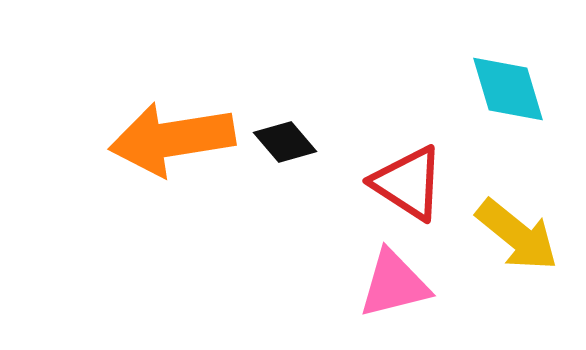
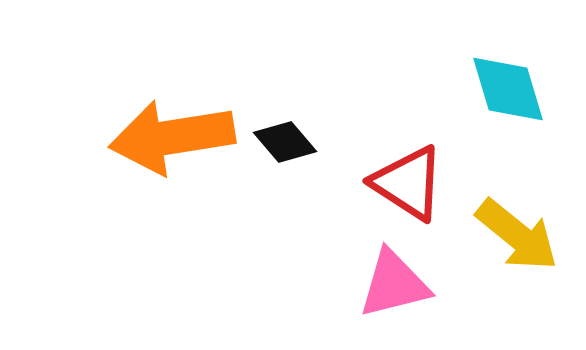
orange arrow: moved 2 px up
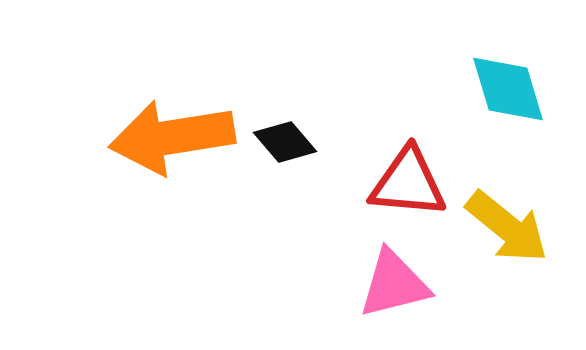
red triangle: rotated 28 degrees counterclockwise
yellow arrow: moved 10 px left, 8 px up
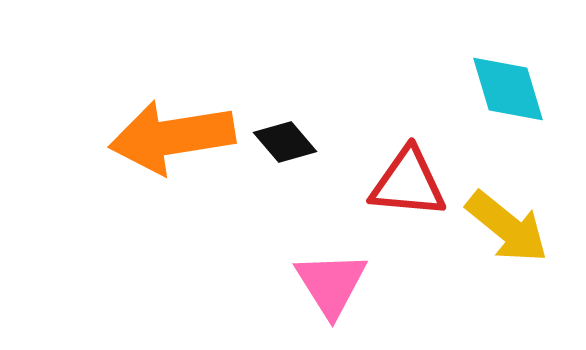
pink triangle: moved 63 px left; rotated 48 degrees counterclockwise
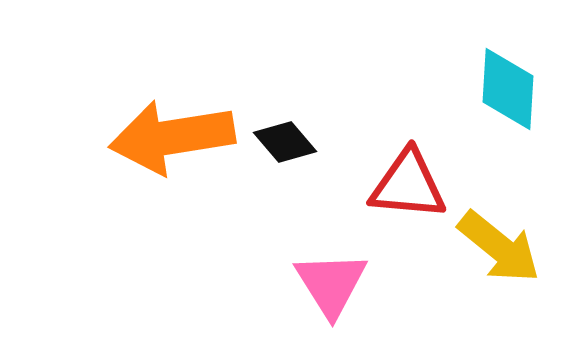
cyan diamond: rotated 20 degrees clockwise
red triangle: moved 2 px down
yellow arrow: moved 8 px left, 20 px down
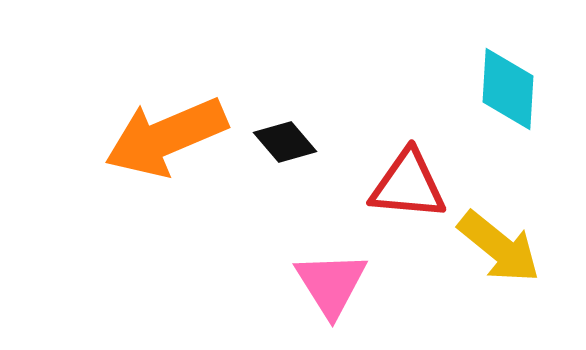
orange arrow: moved 6 px left; rotated 14 degrees counterclockwise
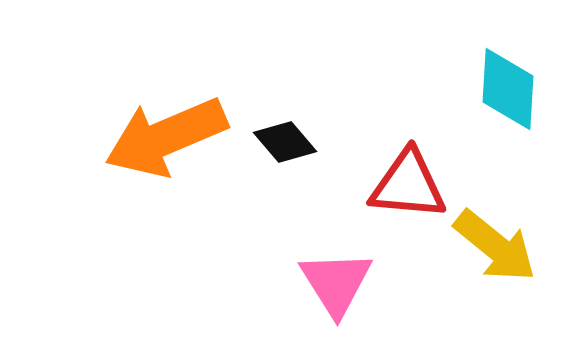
yellow arrow: moved 4 px left, 1 px up
pink triangle: moved 5 px right, 1 px up
